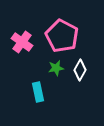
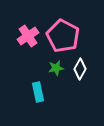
pink pentagon: moved 1 px right
pink cross: moved 6 px right, 6 px up; rotated 20 degrees clockwise
white diamond: moved 1 px up
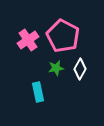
pink cross: moved 4 px down
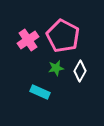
white diamond: moved 2 px down
cyan rectangle: moved 2 px right; rotated 54 degrees counterclockwise
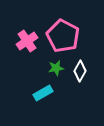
pink cross: moved 1 px left, 1 px down
cyan rectangle: moved 3 px right, 1 px down; rotated 54 degrees counterclockwise
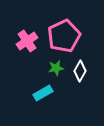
pink pentagon: moved 1 px right; rotated 20 degrees clockwise
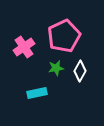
pink cross: moved 3 px left, 6 px down
cyan rectangle: moved 6 px left; rotated 18 degrees clockwise
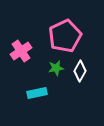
pink pentagon: moved 1 px right
pink cross: moved 3 px left, 4 px down
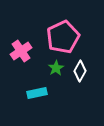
pink pentagon: moved 2 px left, 1 px down
green star: rotated 21 degrees counterclockwise
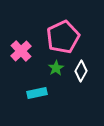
pink cross: rotated 10 degrees counterclockwise
white diamond: moved 1 px right
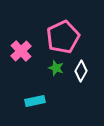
green star: rotated 21 degrees counterclockwise
cyan rectangle: moved 2 px left, 8 px down
